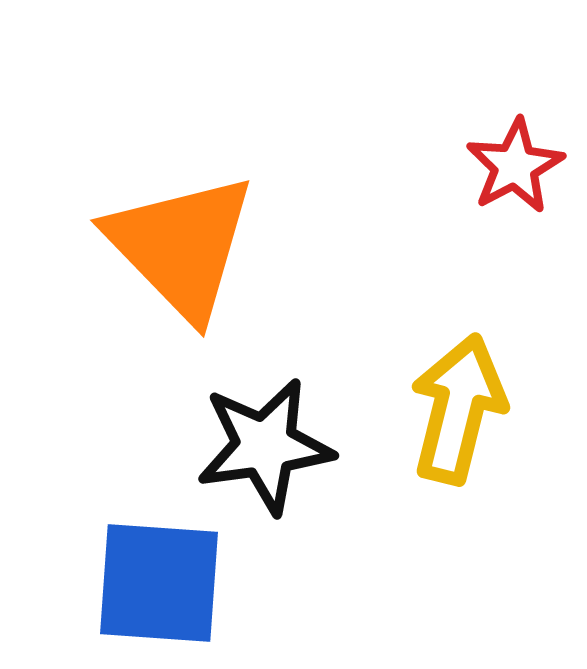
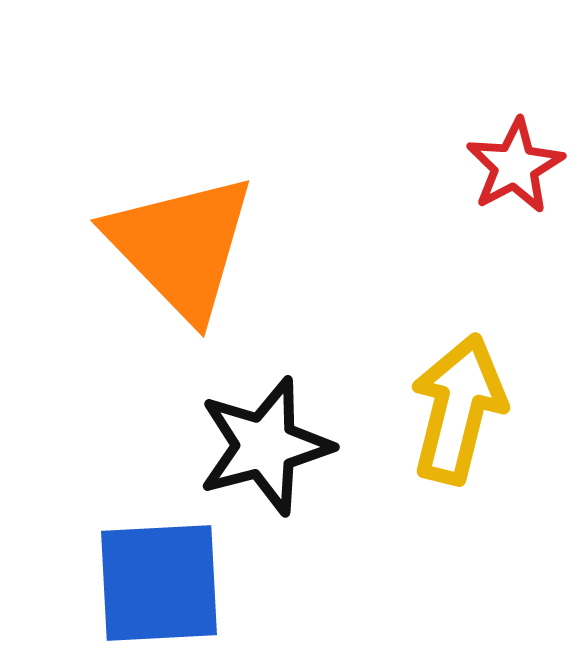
black star: rotated 7 degrees counterclockwise
blue square: rotated 7 degrees counterclockwise
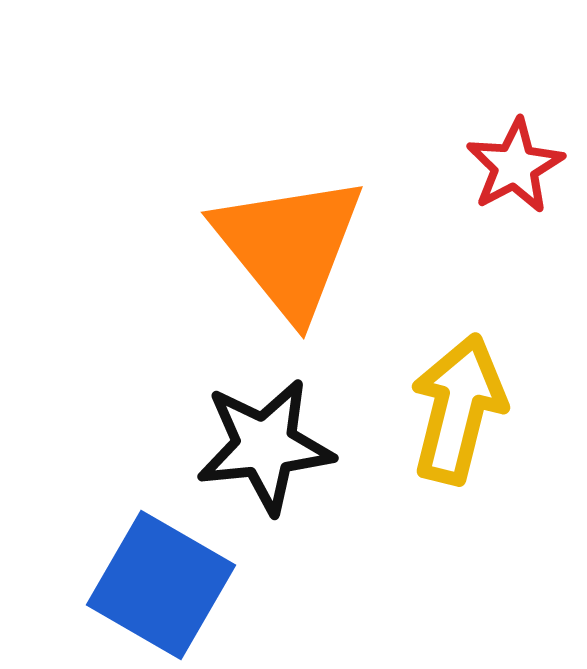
orange triangle: moved 108 px right; rotated 5 degrees clockwise
black star: rotated 9 degrees clockwise
blue square: moved 2 px right, 2 px down; rotated 33 degrees clockwise
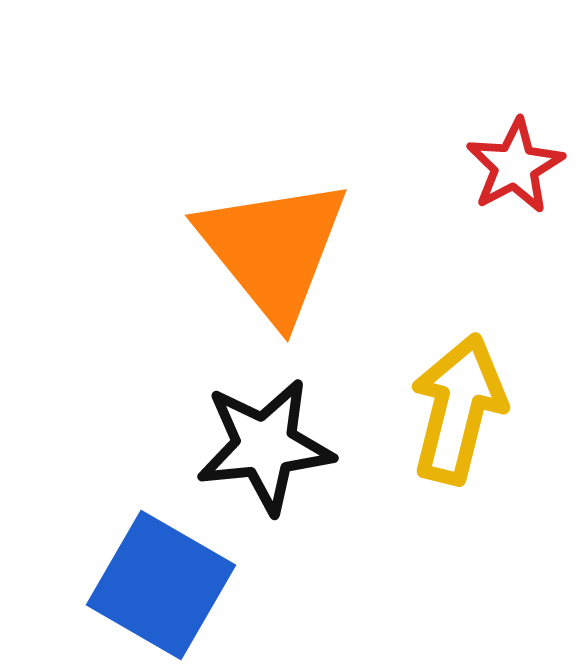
orange triangle: moved 16 px left, 3 px down
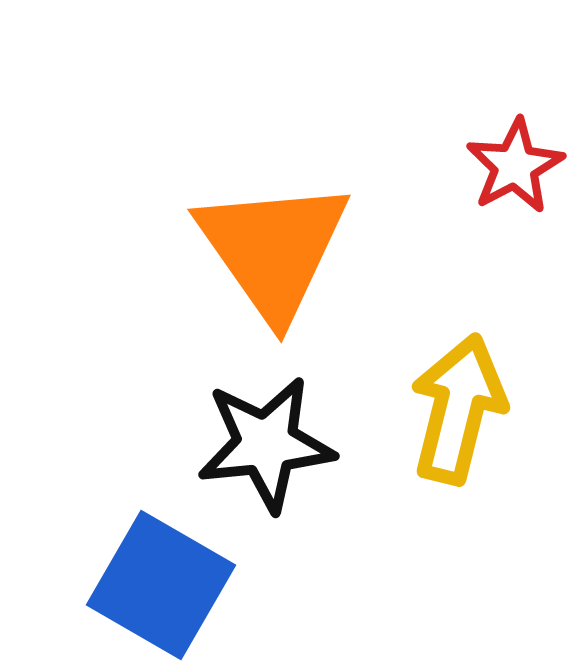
orange triangle: rotated 4 degrees clockwise
black star: moved 1 px right, 2 px up
